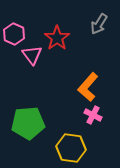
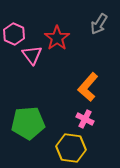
pink cross: moved 8 px left, 4 px down
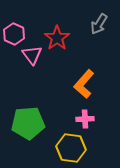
orange L-shape: moved 4 px left, 3 px up
pink cross: rotated 30 degrees counterclockwise
